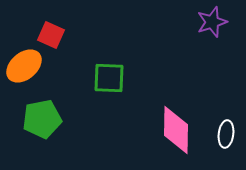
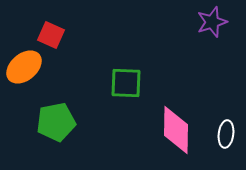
orange ellipse: moved 1 px down
green square: moved 17 px right, 5 px down
green pentagon: moved 14 px right, 3 px down
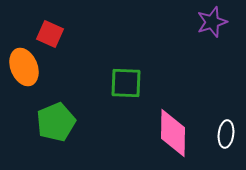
red square: moved 1 px left, 1 px up
orange ellipse: rotated 72 degrees counterclockwise
green pentagon: rotated 12 degrees counterclockwise
pink diamond: moved 3 px left, 3 px down
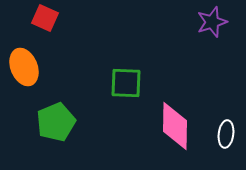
red square: moved 5 px left, 16 px up
pink diamond: moved 2 px right, 7 px up
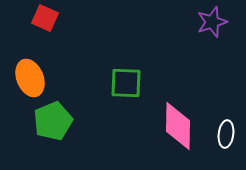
orange ellipse: moved 6 px right, 11 px down
green pentagon: moved 3 px left, 1 px up
pink diamond: moved 3 px right
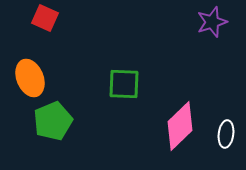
green square: moved 2 px left, 1 px down
pink diamond: moved 2 px right; rotated 45 degrees clockwise
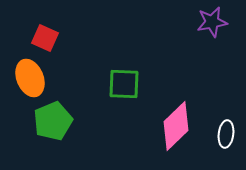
red square: moved 20 px down
purple star: rotated 8 degrees clockwise
pink diamond: moved 4 px left
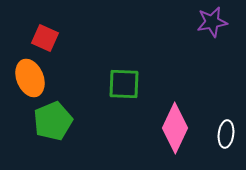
pink diamond: moved 1 px left, 2 px down; rotated 21 degrees counterclockwise
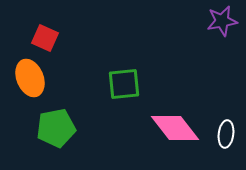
purple star: moved 10 px right, 1 px up
green square: rotated 8 degrees counterclockwise
green pentagon: moved 3 px right, 7 px down; rotated 12 degrees clockwise
pink diamond: rotated 63 degrees counterclockwise
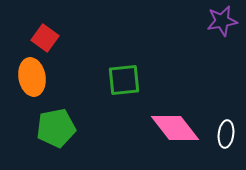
red square: rotated 12 degrees clockwise
orange ellipse: moved 2 px right, 1 px up; rotated 12 degrees clockwise
green square: moved 4 px up
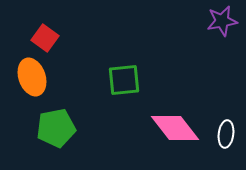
orange ellipse: rotated 9 degrees counterclockwise
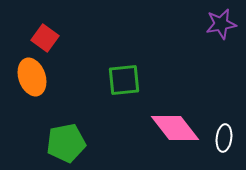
purple star: moved 1 px left, 3 px down
green pentagon: moved 10 px right, 15 px down
white ellipse: moved 2 px left, 4 px down
